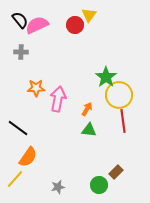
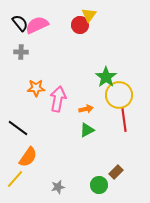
black semicircle: moved 3 px down
red circle: moved 5 px right
orange arrow: moved 1 px left; rotated 48 degrees clockwise
red line: moved 1 px right, 1 px up
green triangle: moved 2 px left; rotated 35 degrees counterclockwise
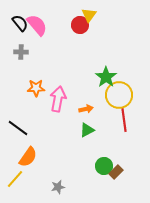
pink semicircle: rotated 75 degrees clockwise
green circle: moved 5 px right, 19 px up
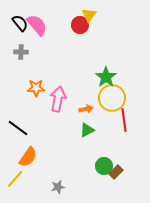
yellow circle: moved 7 px left, 3 px down
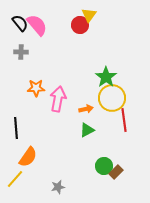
black line: moved 2 px left; rotated 50 degrees clockwise
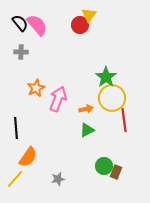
orange star: rotated 24 degrees counterclockwise
pink arrow: rotated 10 degrees clockwise
brown rectangle: rotated 24 degrees counterclockwise
gray star: moved 8 px up
